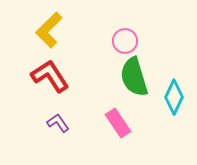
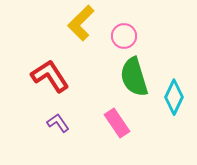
yellow L-shape: moved 32 px right, 7 px up
pink circle: moved 1 px left, 5 px up
pink rectangle: moved 1 px left
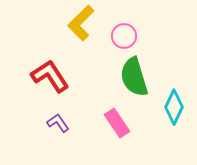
cyan diamond: moved 10 px down
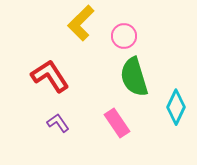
cyan diamond: moved 2 px right
